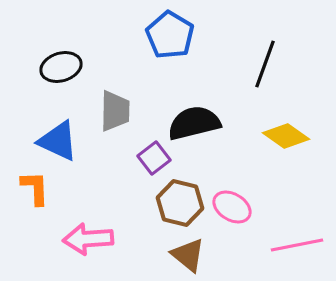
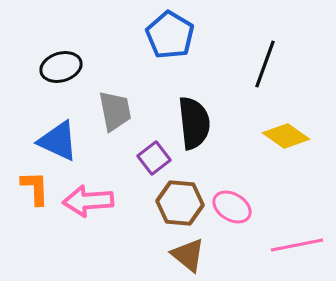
gray trapezoid: rotated 12 degrees counterclockwise
black semicircle: rotated 98 degrees clockwise
brown hexagon: rotated 9 degrees counterclockwise
pink arrow: moved 38 px up
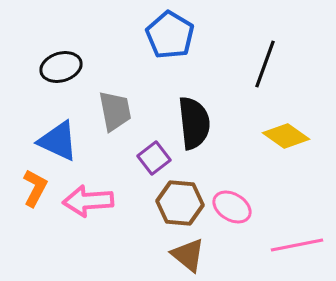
orange L-shape: rotated 30 degrees clockwise
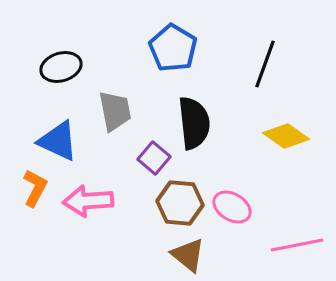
blue pentagon: moved 3 px right, 13 px down
purple square: rotated 12 degrees counterclockwise
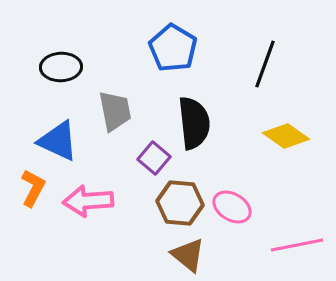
black ellipse: rotated 15 degrees clockwise
orange L-shape: moved 2 px left
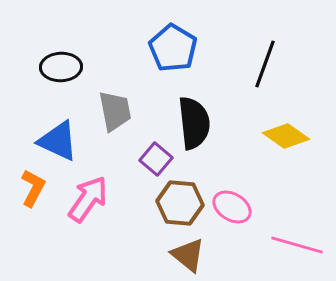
purple square: moved 2 px right, 1 px down
pink arrow: moved 2 px up; rotated 129 degrees clockwise
pink line: rotated 27 degrees clockwise
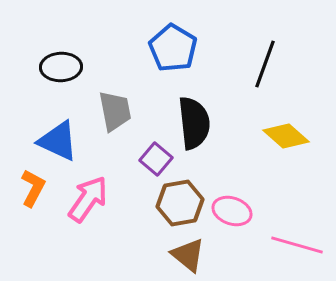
yellow diamond: rotated 6 degrees clockwise
brown hexagon: rotated 15 degrees counterclockwise
pink ellipse: moved 4 px down; rotated 12 degrees counterclockwise
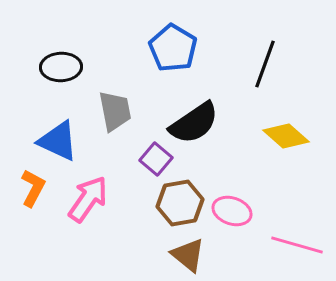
black semicircle: rotated 62 degrees clockwise
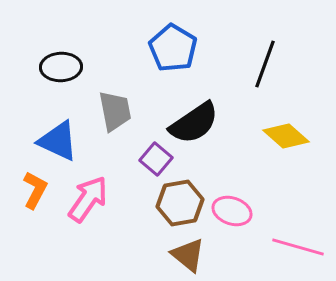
orange L-shape: moved 2 px right, 2 px down
pink line: moved 1 px right, 2 px down
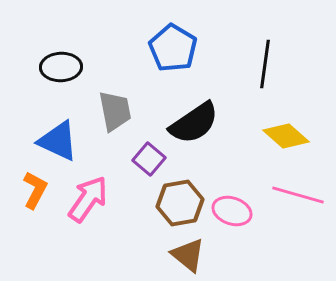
black line: rotated 12 degrees counterclockwise
purple square: moved 7 px left
pink line: moved 52 px up
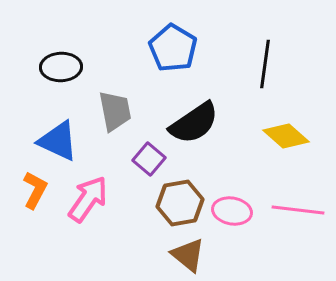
pink line: moved 15 px down; rotated 9 degrees counterclockwise
pink ellipse: rotated 9 degrees counterclockwise
